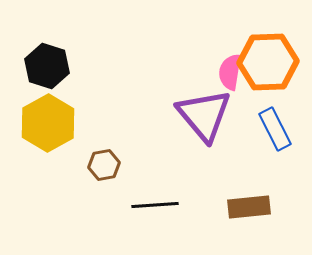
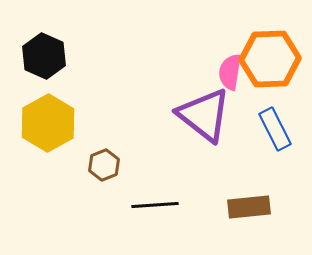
orange hexagon: moved 2 px right, 3 px up
black hexagon: moved 3 px left, 10 px up; rotated 6 degrees clockwise
purple triangle: rotated 12 degrees counterclockwise
brown hexagon: rotated 12 degrees counterclockwise
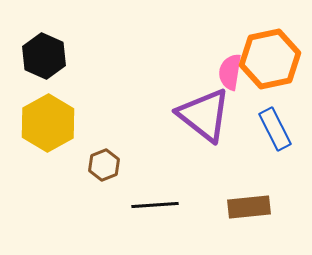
orange hexagon: rotated 10 degrees counterclockwise
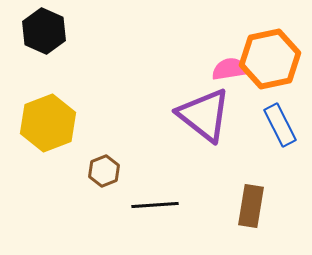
black hexagon: moved 25 px up
pink semicircle: moved 3 px up; rotated 72 degrees clockwise
yellow hexagon: rotated 8 degrees clockwise
blue rectangle: moved 5 px right, 4 px up
brown hexagon: moved 6 px down
brown rectangle: moved 2 px right, 1 px up; rotated 75 degrees counterclockwise
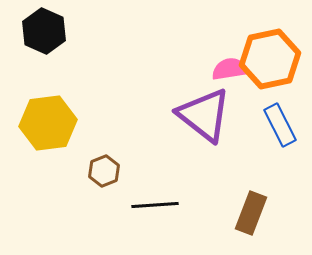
yellow hexagon: rotated 14 degrees clockwise
brown rectangle: moved 7 px down; rotated 12 degrees clockwise
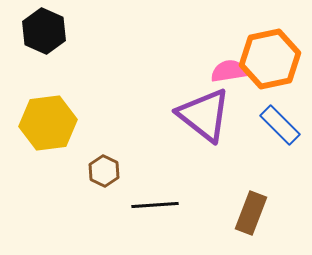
pink semicircle: moved 1 px left, 2 px down
blue rectangle: rotated 18 degrees counterclockwise
brown hexagon: rotated 12 degrees counterclockwise
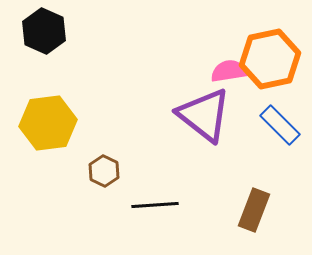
brown rectangle: moved 3 px right, 3 px up
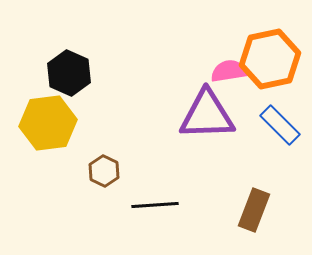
black hexagon: moved 25 px right, 42 px down
purple triangle: moved 3 px right; rotated 40 degrees counterclockwise
